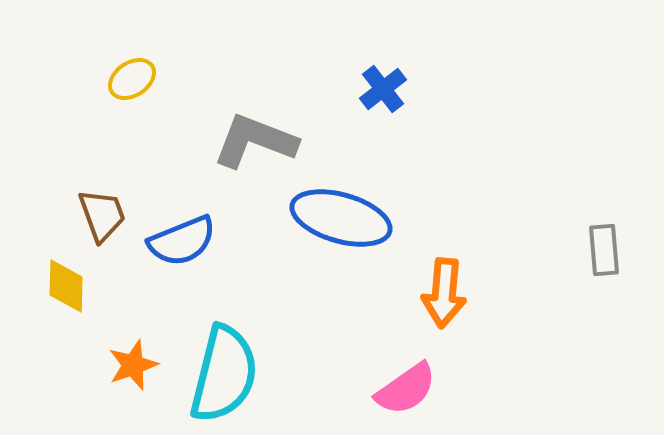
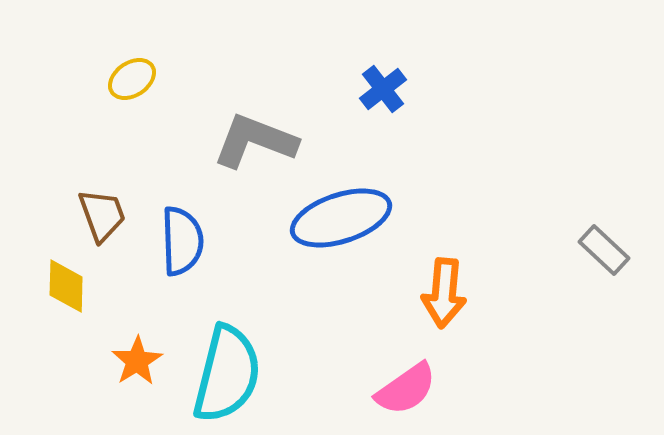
blue ellipse: rotated 34 degrees counterclockwise
blue semicircle: rotated 70 degrees counterclockwise
gray rectangle: rotated 42 degrees counterclockwise
orange star: moved 4 px right, 4 px up; rotated 12 degrees counterclockwise
cyan semicircle: moved 3 px right
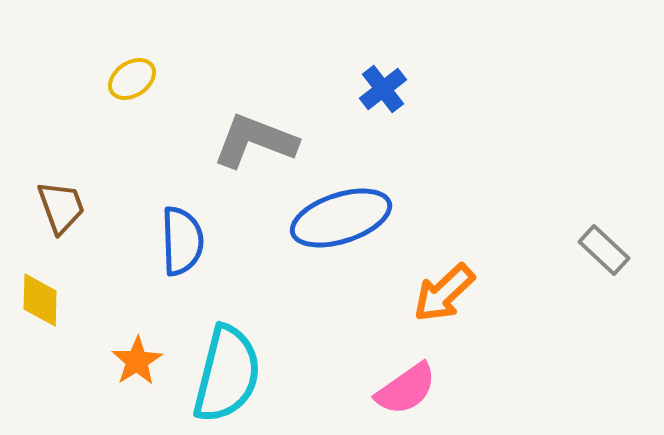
brown trapezoid: moved 41 px left, 8 px up
yellow diamond: moved 26 px left, 14 px down
orange arrow: rotated 42 degrees clockwise
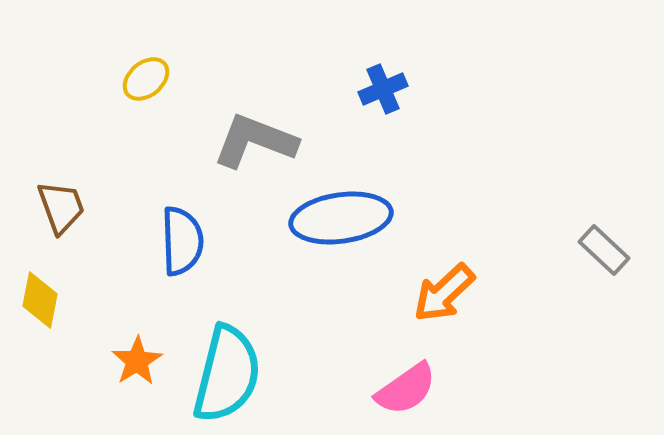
yellow ellipse: moved 14 px right; rotated 6 degrees counterclockwise
blue cross: rotated 15 degrees clockwise
blue ellipse: rotated 10 degrees clockwise
yellow diamond: rotated 10 degrees clockwise
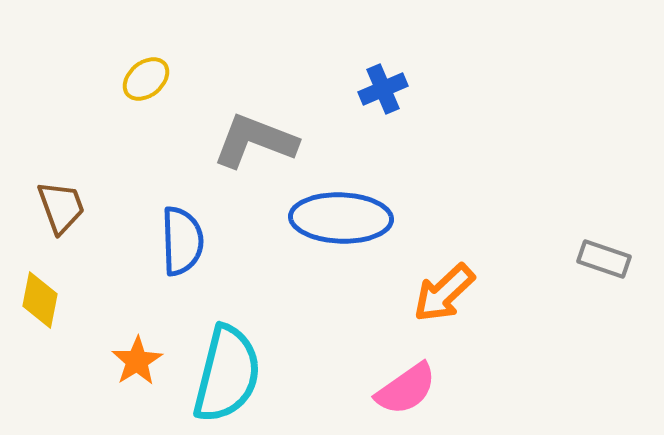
blue ellipse: rotated 10 degrees clockwise
gray rectangle: moved 9 px down; rotated 24 degrees counterclockwise
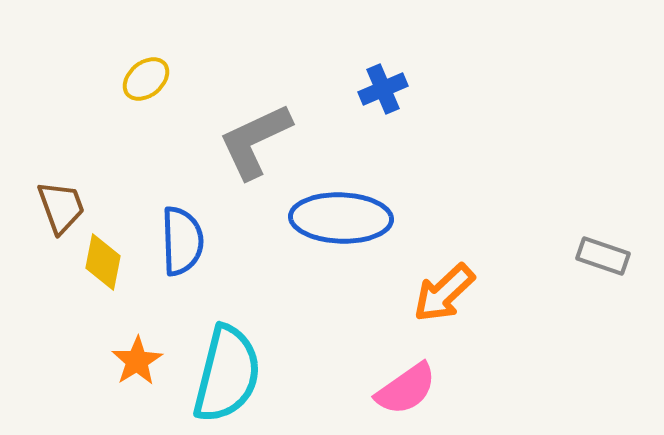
gray L-shape: rotated 46 degrees counterclockwise
gray rectangle: moved 1 px left, 3 px up
yellow diamond: moved 63 px right, 38 px up
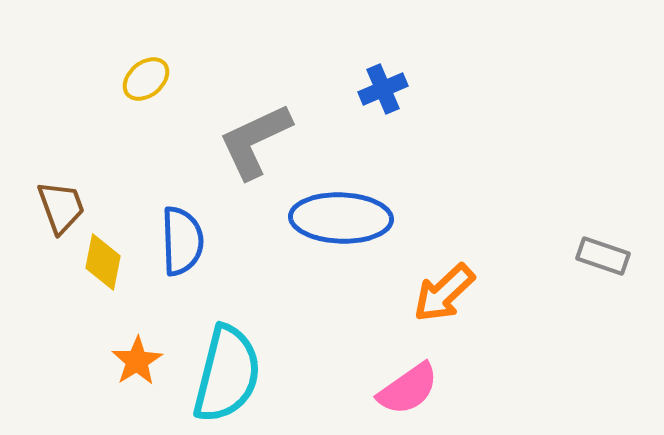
pink semicircle: moved 2 px right
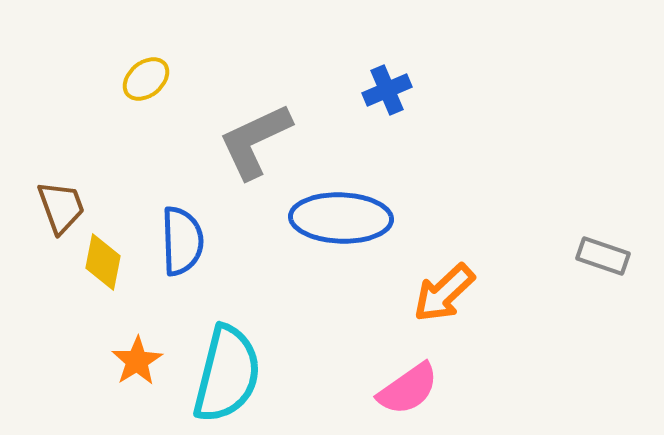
blue cross: moved 4 px right, 1 px down
